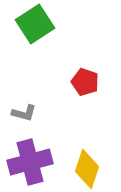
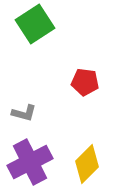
red pentagon: rotated 12 degrees counterclockwise
purple cross: rotated 12 degrees counterclockwise
yellow diamond: moved 5 px up; rotated 27 degrees clockwise
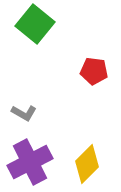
green square: rotated 18 degrees counterclockwise
red pentagon: moved 9 px right, 11 px up
gray L-shape: rotated 15 degrees clockwise
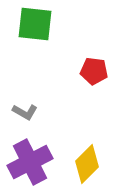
green square: rotated 33 degrees counterclockwise
gray L-shape: moved 1 px right, 1 px up
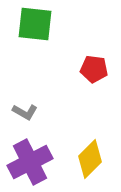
red pentagon: moved 2 px up
yellow diamond: moved 3 px right, 5 px up
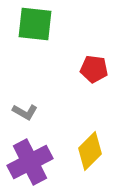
yellow diamond: moved 8 px up
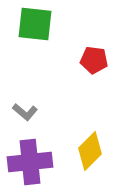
red pentagon: moved 9 px up
gray L-shape: rotated 10 degrees clockwise
purple cross: rotated 21 degrees clockwise
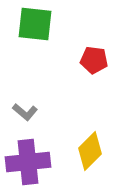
purple cross: moved 2 px left
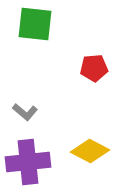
red pentagon: moved 8 px down; rotated 12 degrees counterclockwise
yellow diamond: rotated 72 degrees clockwise
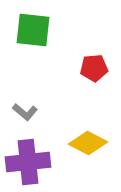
green square: moved 2 px left, 6 px down
yellow diamond: moved 2 px left, 8 px up
